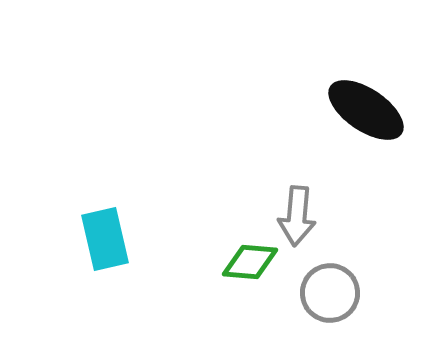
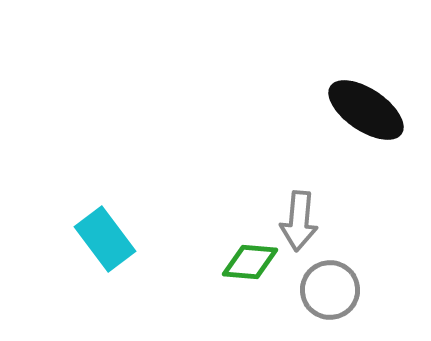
gray arrow: moved 2 px right, 5 px down
cyan rectangle: rotated 24 degrees counterclockwise
gray circle: moved 3 px up
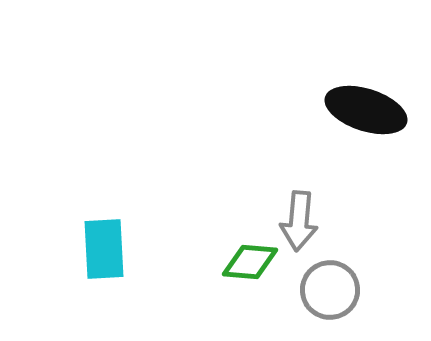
black ellipse: rotated 16 degrees counterclockwise
cyan rectangle: moved 1 px left, 10 px down; rotated 34 degrees clockwise
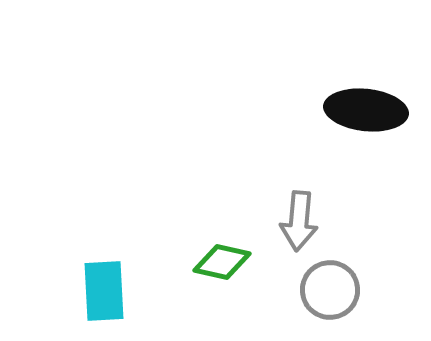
black ellipse: rotated 12 degrees counterclockwise
cyan rectangle: moved 42 px down
green diamond: moved 28 px left; rotated 8 degrees clockwise
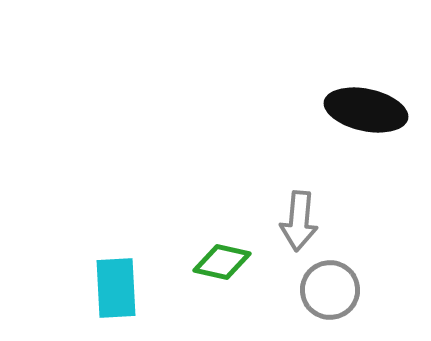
black ellipse: rotated 6 degrees clockwise
cyan rectangle: moved 12 px right, 3 px up
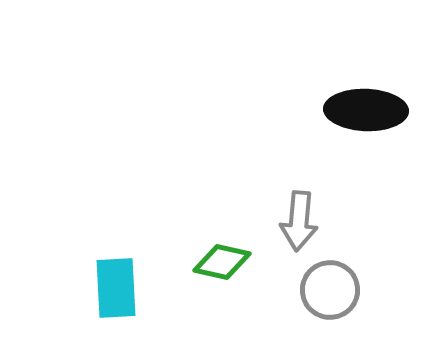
black ellipse: rotated 10 degrees counterclockwise
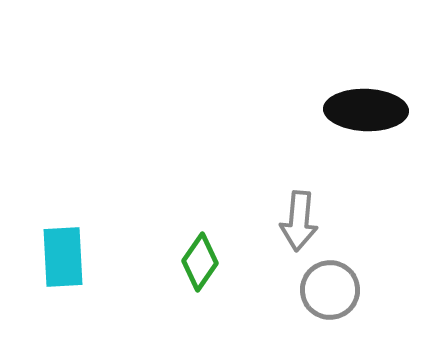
green diamond: moved 22 px left; rotated 68 degrees counterclockwise
cyan rectangle: moved 53 px left, 31 px up
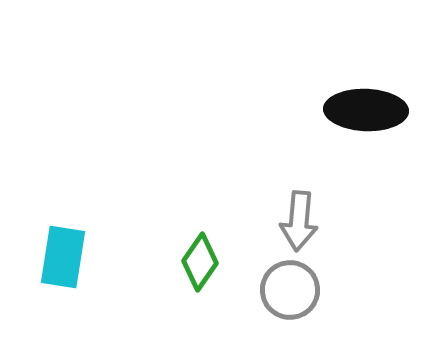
cyan rectangle: rotated 12 degrees clockwise
gray circle: moved 40 px left
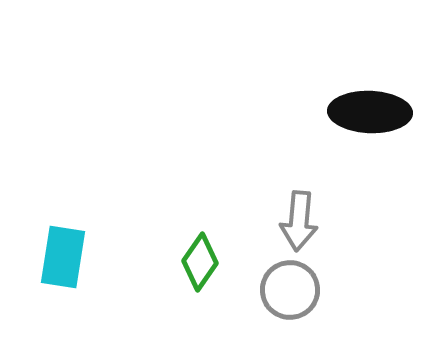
black ellipse: moved 4 px right, 2 px down
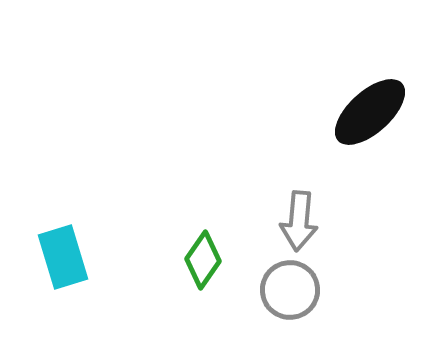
black ellipse: rotated 44 degrees counterclockwise
cyan rectangle: rotated 26 degrees counterclockwise
green diamond: moved 3 px right, 2 px up
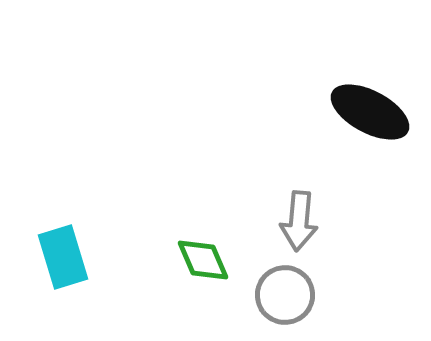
black ellipse: rotated 70 degrees clockwise
green diamond: rotated 58 degrees counterclockwise
gray circle: moved 5 px left, 5 px down
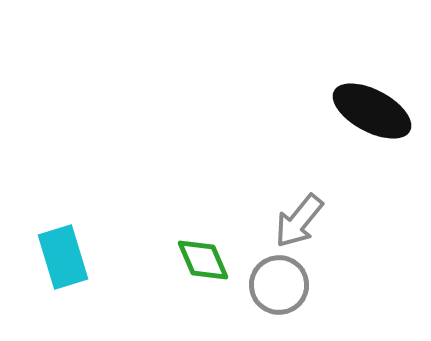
black ellipse: moved 2 px right, 1 px up
gray arrow: rotated 34 degrees clockwise
gray circle: moved 6 px left, 10 px up
